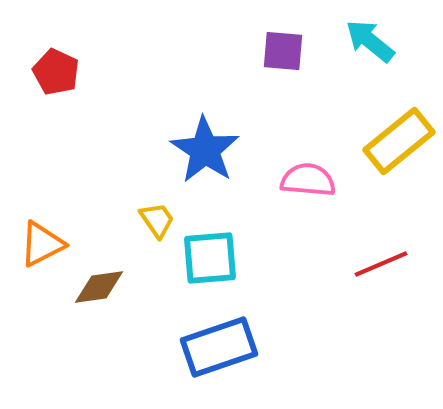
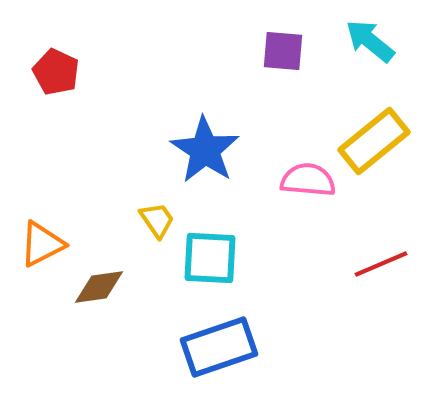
yellow rectangle: moved 25 px left
cyan square: rotated 8 degrees clockwise
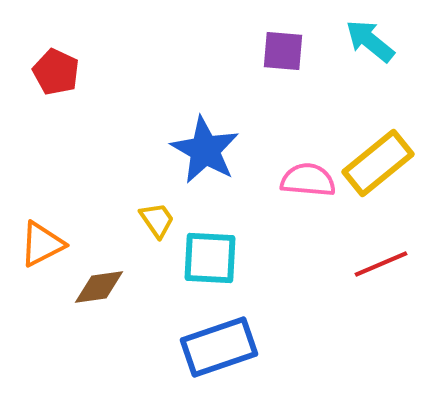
yellow rectangle: moved 4 px right, 22 px down
blue star: rotated 4 degrees counterclockwise
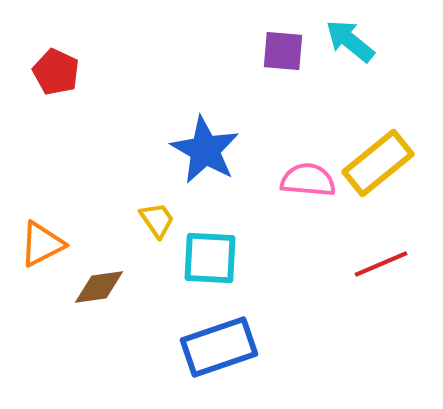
cyan arrow: moved 20 px left
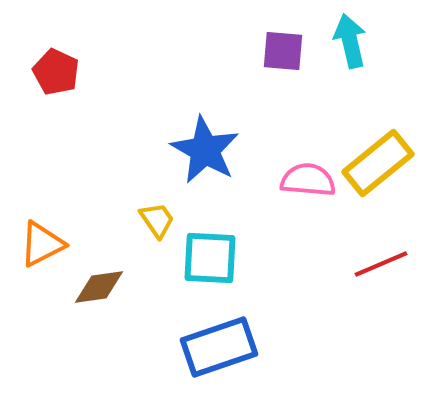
cyan arrow: rotated 38 degrees clockwise
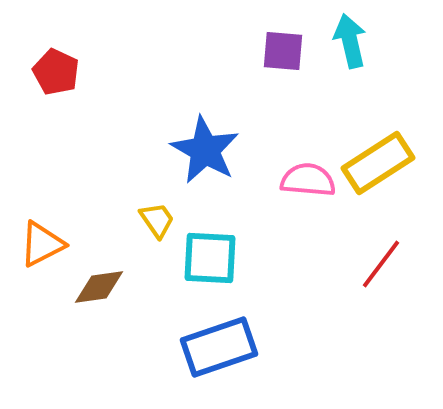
yellow rectangle: rotated 6 degrees clockwise
red line: rotated 30 degrees counterclockwise
